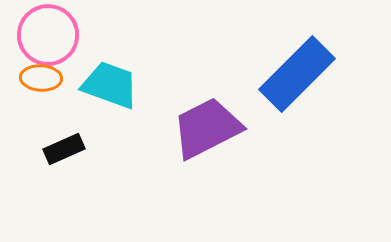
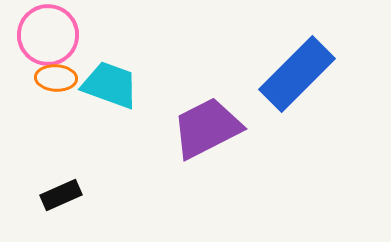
orange ellipse: moved 15 px right
black rectangle: moved 3 px left, 46 px down
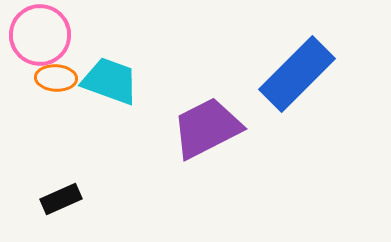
pink circle: moved 8 px left
cyan trapezoid: moved 4 px up
black rectangle: moved 4 px down
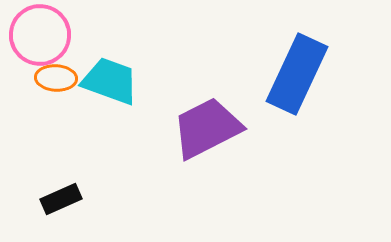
blue rectangle: rotated 20 degrees counterclockwise
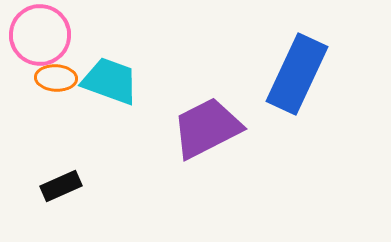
black rectangle: moved 13 px up
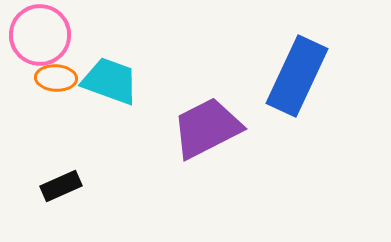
blue rectangle: moved 2 px down
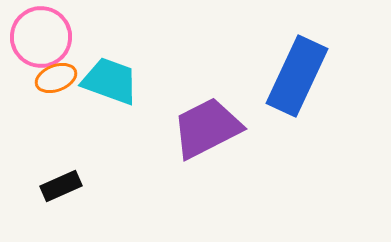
pink circle: moved 1 px right, 2 px down
orange ellipse: rotated 24 degrees counterclockwise
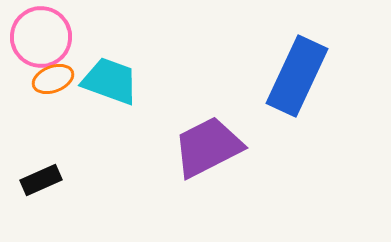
orange ellipse: moved 3 px left, 1 px down
purple trapezoid: moved 1 px right, 19 px down
black rectangle: moved 20 px left, 6 px up
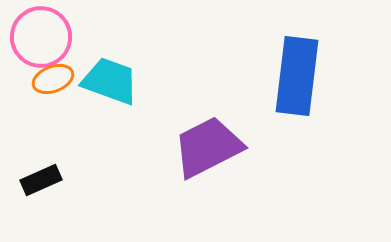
blue rectangle: rotated 18 degrees counterclockwise
